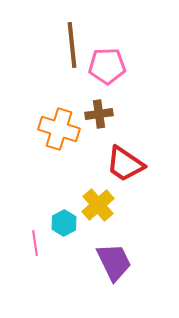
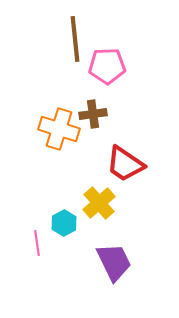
brown line: moved 3 px right, 6 px up
brown cross: moved 6 px left
yellow cross: moved 1 px right, 2 px up
pink line: moved 2 px right
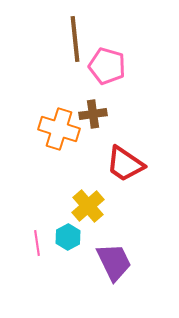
pink pentagon: rotated 18 degrees clockwise
yellow cross: moved 11 px left, 3 px down
cyan hexagon: moved 4 px right, 14 px down
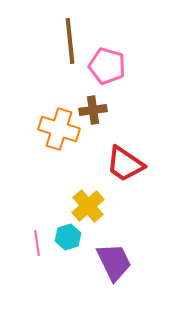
brown line: moved 5 px left, 2 px down
brown cross: moved 4 px up
cyan hexagon: rotated 10 degrees clockwise
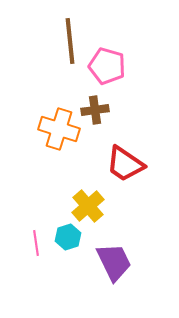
brown cross: moved 2 px right
pink line: moved 1 px left
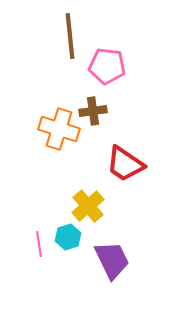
brown line: moved 5 px up
pink pentagon: rotated 9 degrees counterclockwise
brown cross: moved 2 px left, 1 px down
pink line: moved 3 px right, 1 px down
purple trapezoid: moved 2 px left, 2 px up
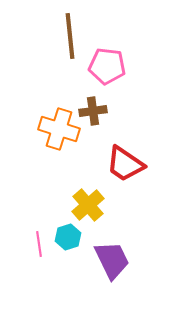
yellow cross: moved 1 px up
